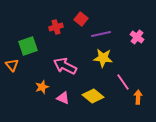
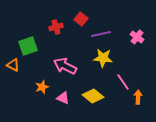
orange triangle: moved 1 px right; rotated 24 degrees counterclockwise
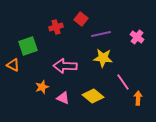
pink arrow: rotated 25 degrees counterclockwise
orange arrow: moved 1 px down
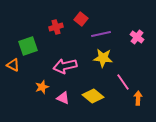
pink arrow: rotated 15 degrees counterclockwise
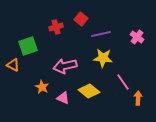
orange star: rotated 24 degrees counterclockwise
yellow diamond: moved 4 px left, 5 px up
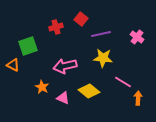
pink line: rotated 24 degrees counterclockwise
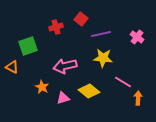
orange triangle: moved 1 px left, 2 px down
pink triangle: rotated 40 degrees counterclockwise
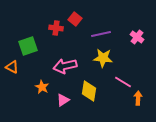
red square: moved 6 px left
red cross: moved 1 px down; rotated 24 degrees clockwise
yellow diamond: rotated 60 degrees clockwise
pink triangle: moved 2 px down; rotated 16 degrees counterclockwise
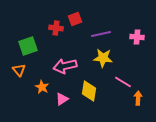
red square: rotated 32 degrees clockwise
pink cross: rotated 32 degrees counterclockwise
orange triangle: moved 7 px right, 3 px down; rotated 24 degrees clockwise
pink triangle: moved 1 px left, 1 px up
